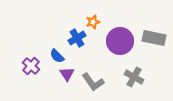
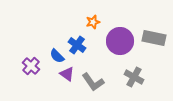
blue cross: moved 7 px down; rotated 24 degrees counterclockwise
purple triangle: rotated 21 degrees counterclockwise
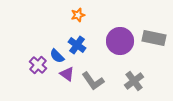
orange star: moved 15 px left, 7 px up
purple cross: moved 7 px right, 1 px up
gray cross: moved 4 px down; rotated 24 degrees clockwise
gray L-shape: moved 1 px up
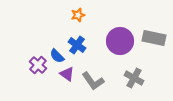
gray cross: moved 3 px up; rotated 24 degrees counterclockwise
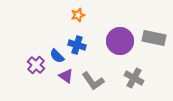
blue cross: rotated 18 degrees counterclockwise
purple cross: moved 2 px left
purple triangle: moved 1 px left, 2 px down
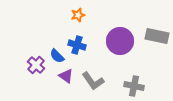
gray rectangle: moved 3 px right, 2 px up
gray cross: moved 8 px down; rotated 18 degrees counterclockwise
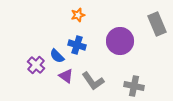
gray rectangle: moved 12 px up; rotated 55 degrees clockwise
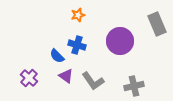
purple cross: moved 7 px left, 13 px down
gray cross: rotated 24 degrees counterclockwise
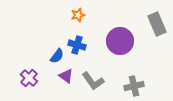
blue semicircle: rotated 98 degrees counterclockwise
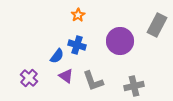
orange star: rotated 16 degrees counterclockwise
gray rectangle: moved 1 px down; rotated 50 degrees clockwise
gray L-shape: rotated 15 degrees clockwise
